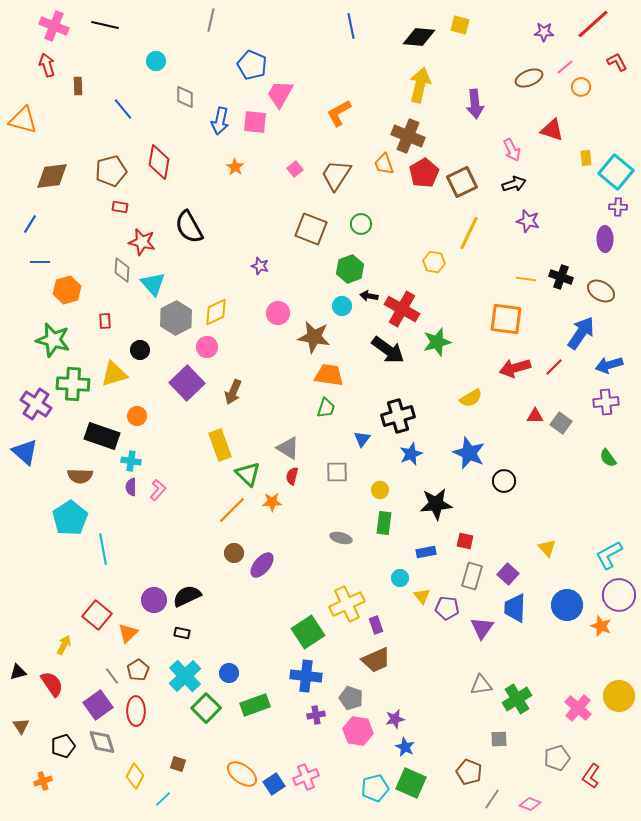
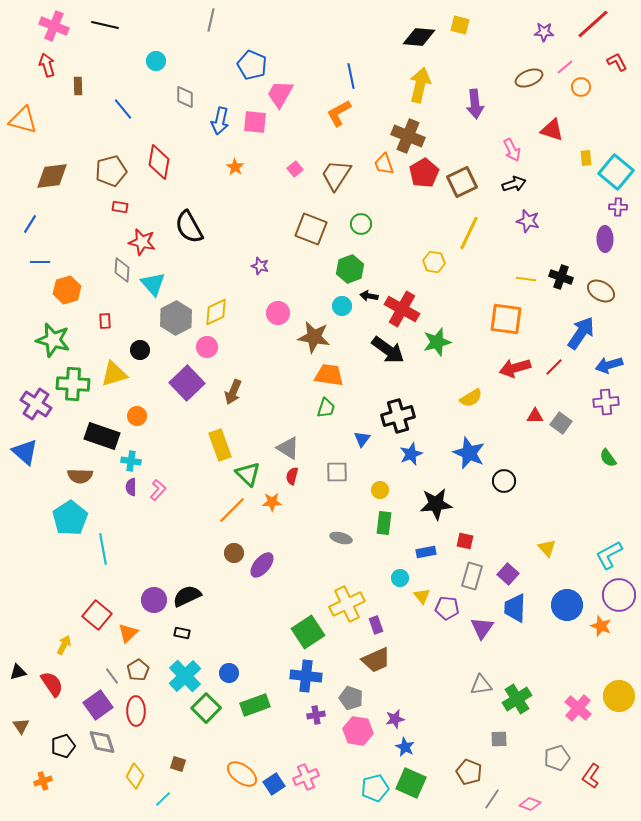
blue line at (351, 26): moved 50 px down
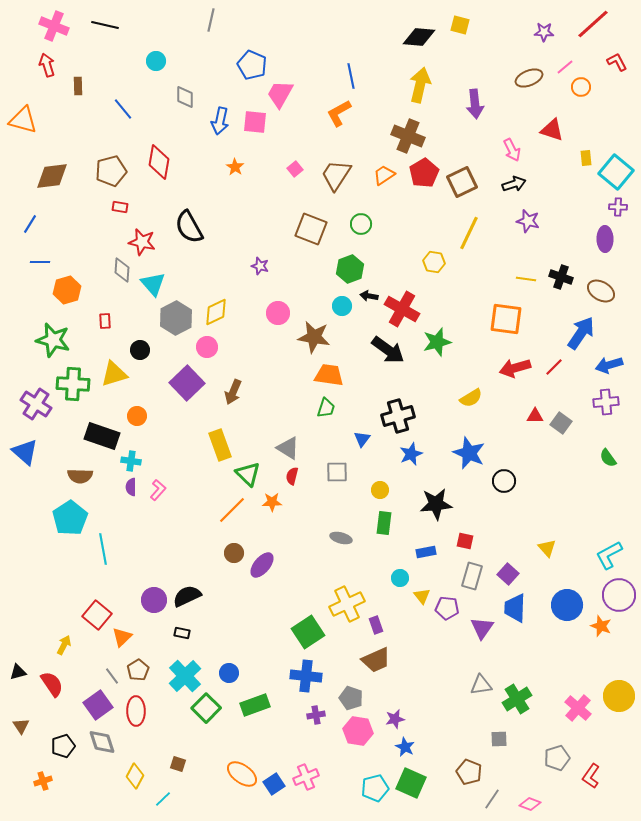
orange trapezoid at (384, 164): moved 11 px down; rotated 75 degrees clockwise
orange triangle at (128, 633): moved 6 px left, 4 px down
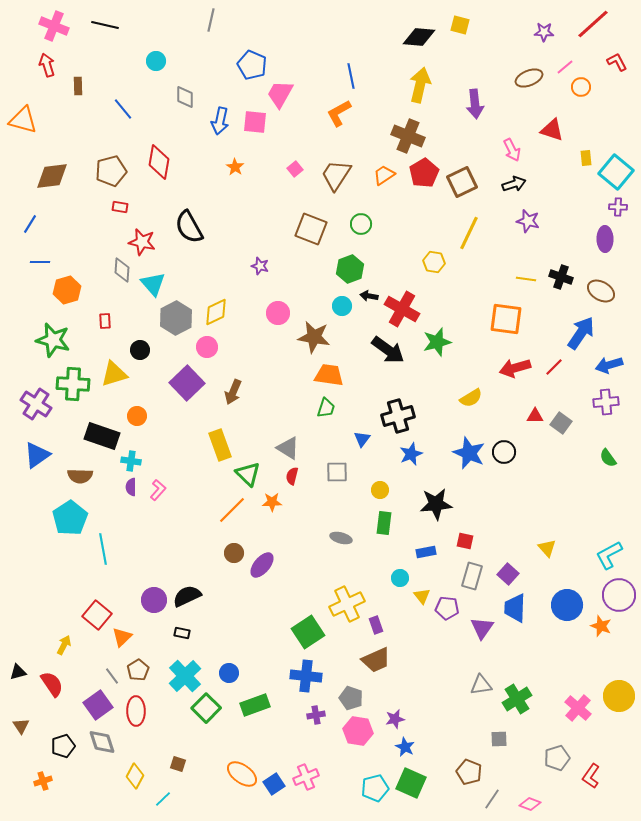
blue triangle at (25, 452): moved 12 px right, 3 px down; rotated 44 degrees clockwise
black circle at (504, 481): moved 29 px up
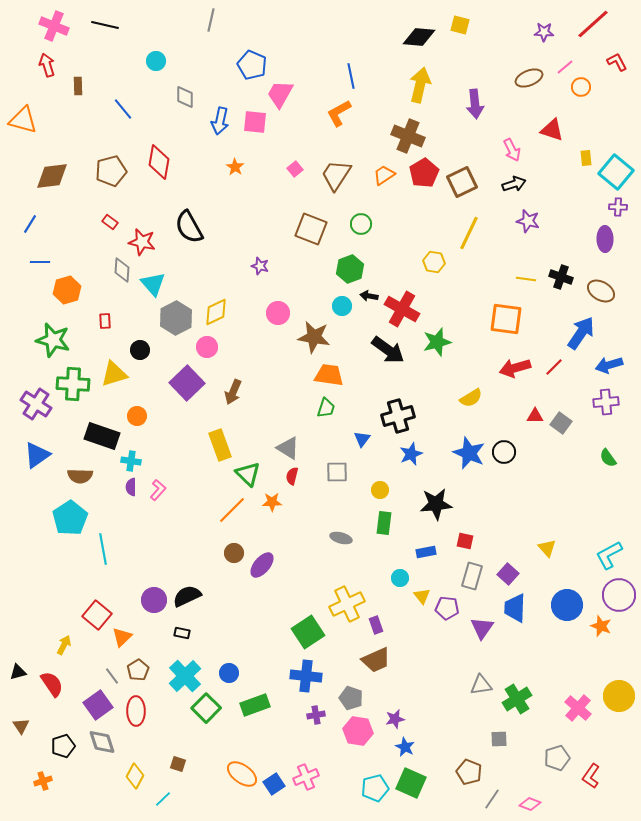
red rectangle at (120, 207): moved 10 px left, 15 px down; rotated 28 degrees clockwise
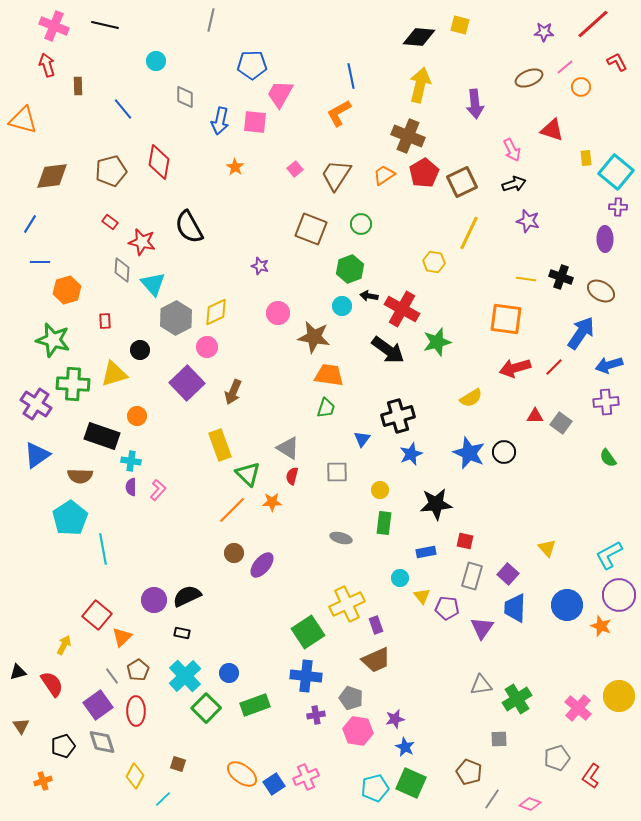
blue pentagon at (252, 65): rotated 24 degrees counterclockwise
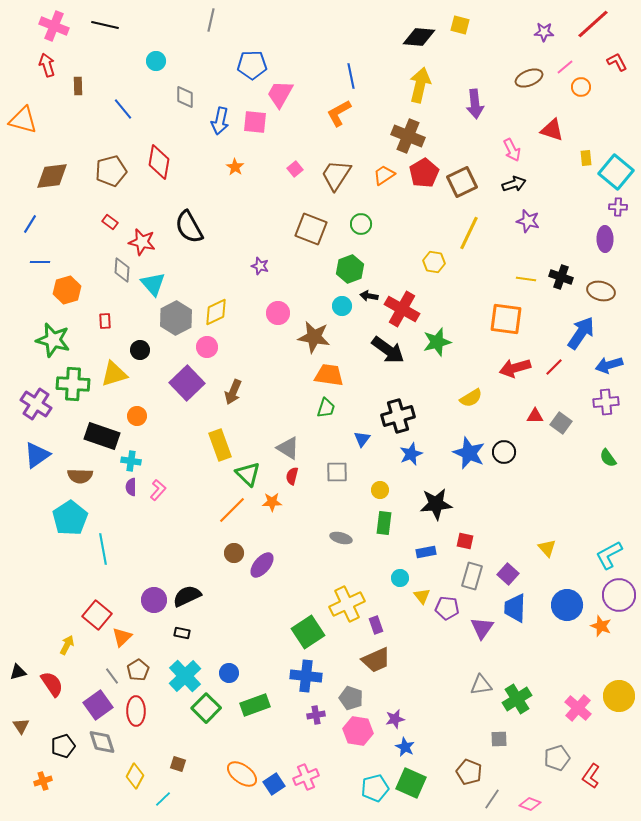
brown ellipse at (601, 291): rotated 16 degrees counterclockwise
yellow arrow at (64, 645): moved 3 px right
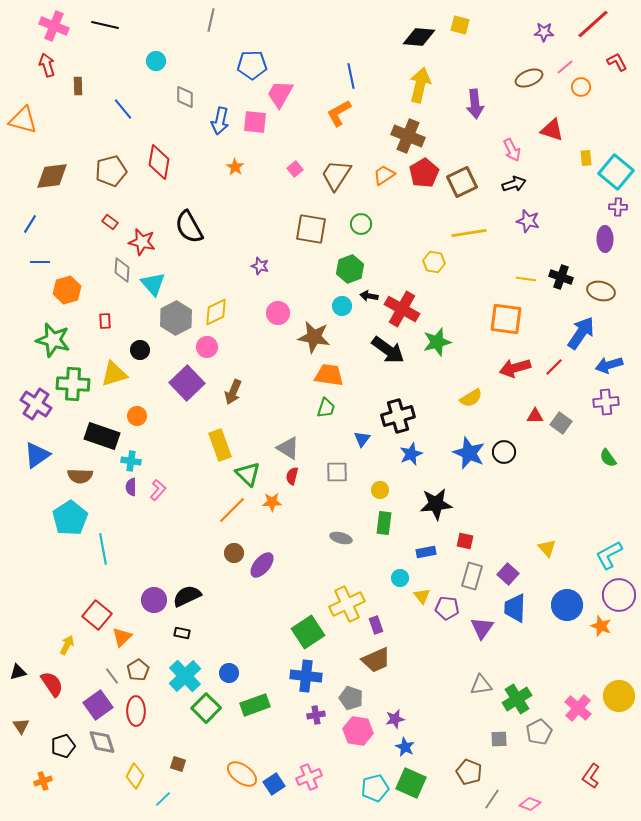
brown square at (311, 229): rotated 12 degrees counterclockwise
yellow line at (469, 233): rotated 56 degrees clockwise
gray pentagon at (557, 758): moved 18 px left, 26 px up; rotated 10 degrees counterclockwise
pink cross at (306, 777): moved 3 px right
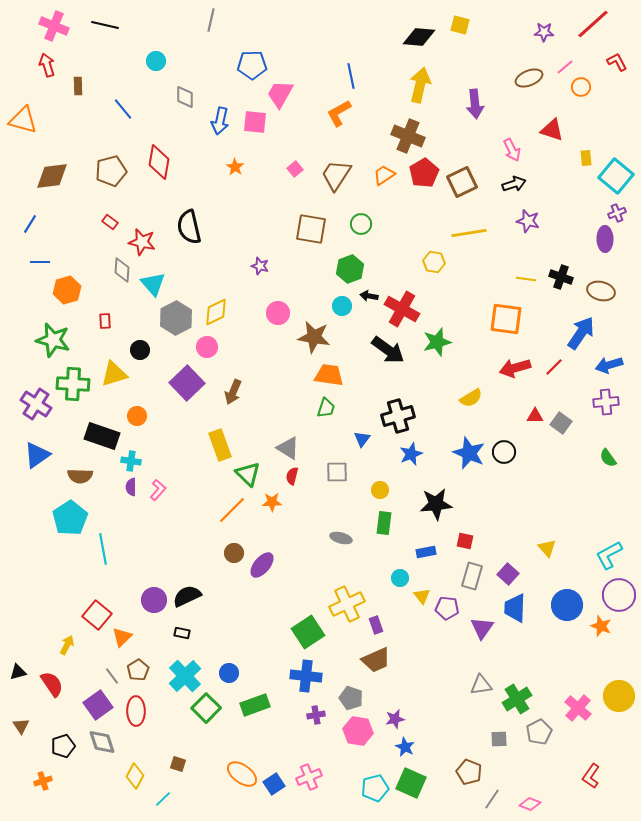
cyan square at (616, 172): moved 4 px down
purple cross at (618, 207): moved 1 px left, 6 px down; rotated 24 degrees counterclockwise
black semicircle at (189, 227): rotated 16 degrees clockwise
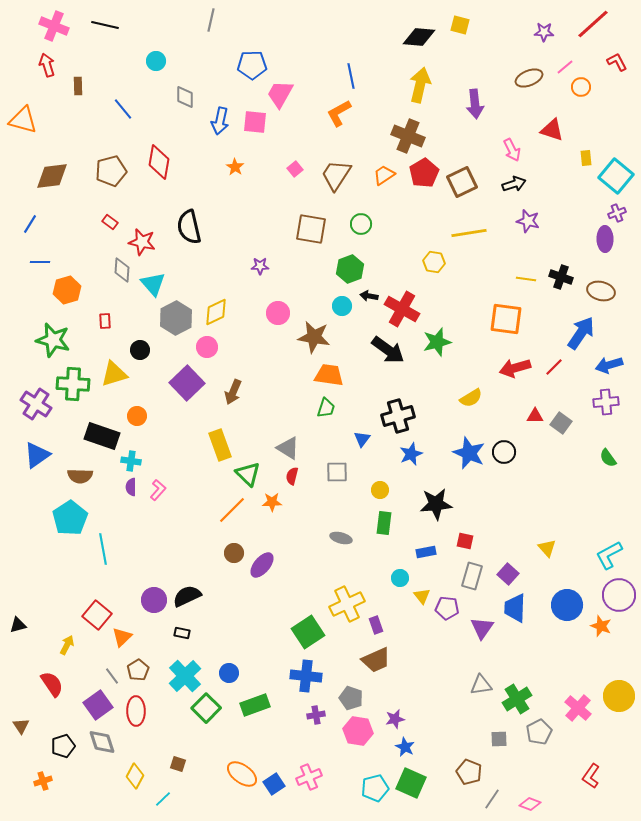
purple star at (260, 266): rotated 18 degrees counterclockwise
black triangle at (18, 672): moved 47 px up
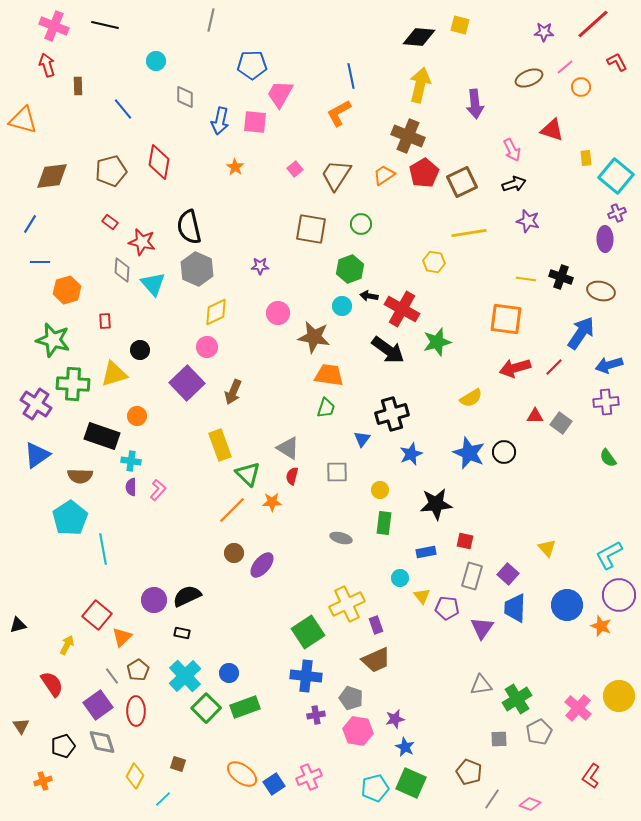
gray hexagon at (176, 318): moved 21 px right, 49 px up; rotated 8 degrees counterclockwise
black cross at (398, 416): moved 6 px left, 2 px up
green rectangle at (255, 705): moved 10 px left, 2 px down
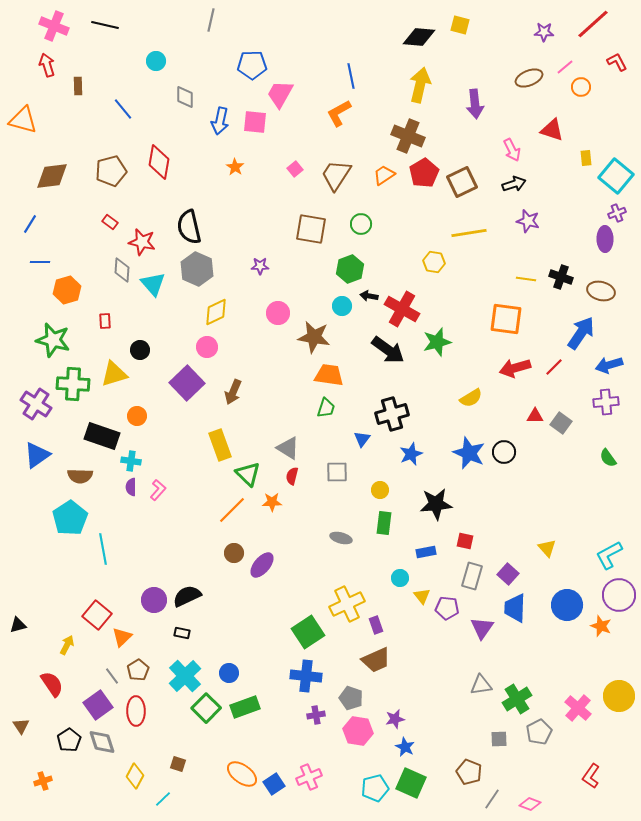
black pentagon at (63, 746): moved 6 px right, 6 px up; rotated 15 degrees counterclockwise
